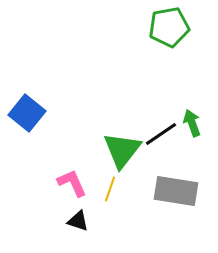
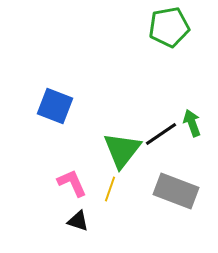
blue square: moved 28 px right, 7 px up; rotated 18 degrees counterclockwise
gray rectangle: rotated 12 degrees clockwise
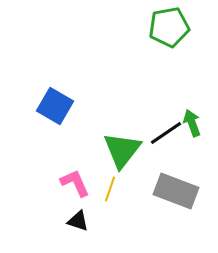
blue square: rotated 9 degrees clockwise
black line: moved 5 px right, 1 px up
pink L-shape: moved 3 px right
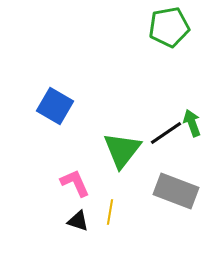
yellow line: moved 23 px down; rotated 10 degrees counterclockwise
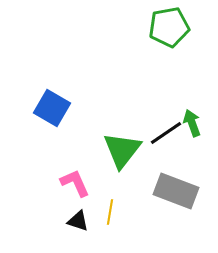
blue square: moved 3 px left, 2 px down
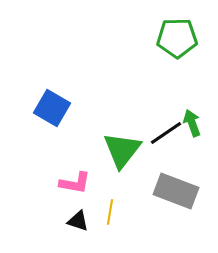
green pentagon: moved 8 px right, 11 px down; rotated 9 degrees clockwise
pink L-shape: rotated 124 degrees clockwise
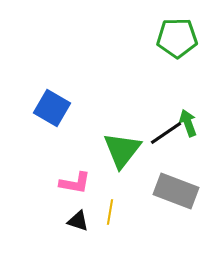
green arrow: moved 4 px left
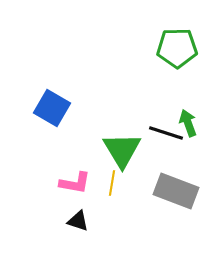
green pentagon: moved 10 px down
black line: rotated 52 degrees clockwise
green triangle: rotated 9 degrees counterclockwise
yellow line: moved 2 px right, 29 px up
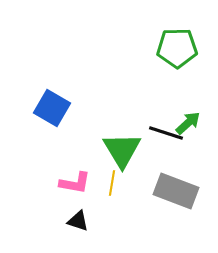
green arrow: rotated 68 degrees clockwise
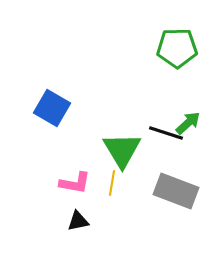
black triangle: rotated 30 degrees counterclockwise
